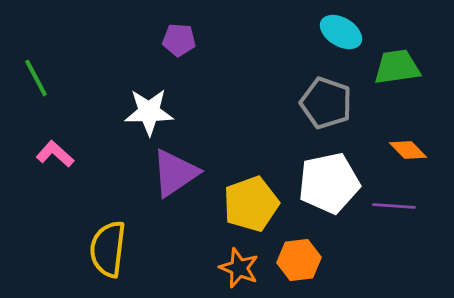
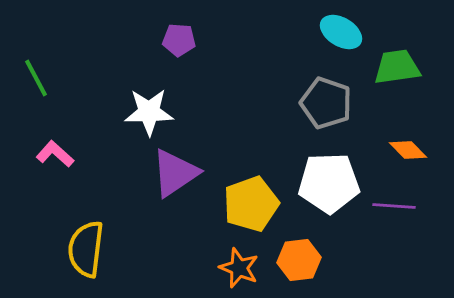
white pentagon: rotated 10 degrees clockwise
yellow semicircle: moved 22 px left
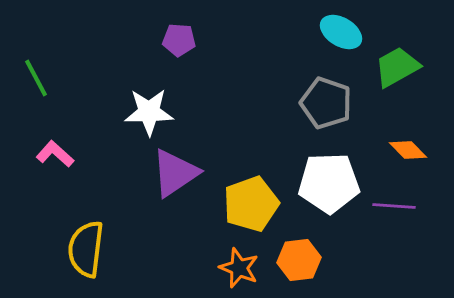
green trapezoid: rotated 21 degrees counterclockwise
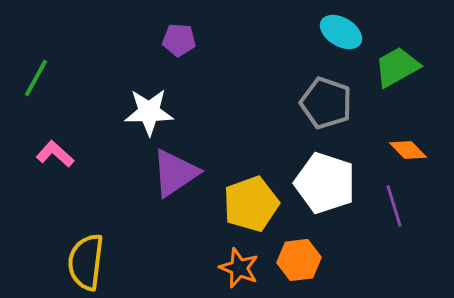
green line: rotated 57 degrees clockwise
white pentagon: moved 4 px left; rotated 20 degrees clockwise
purple line: rotated 69 degrees clockwise
yellow semicircle: moved 13 px down
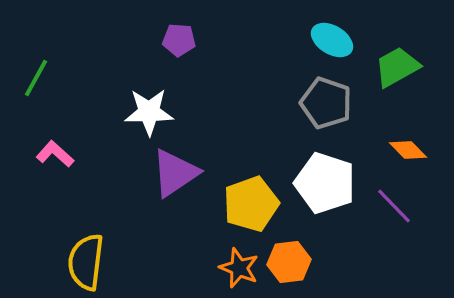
cyan ellipse: moved 9 px left, 8 px down
purple line: rotated 27 degrees counterclockwise
orange hexagon: moved 10 px left, 2 px down
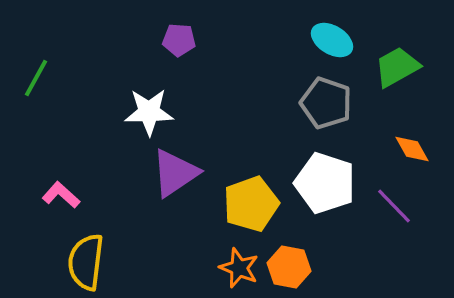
orange diamond: moved 4 px right, 1 px up; rotated 15 degrees clockwise
pink L-shape: moved 6 px right, 41 px down
orange hexagon: moved 5 px down; rotated 18 degrees clockwise
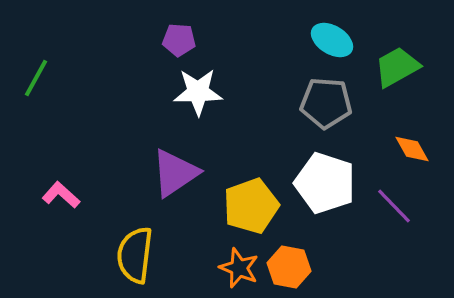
gray pentagon: rotated 15 degrees counterclockwise
white star: moved 49 px right, 20 px up
yellow pentagon: moved 2 px down
yellow semicircle: moved 49 px right, 7 px up
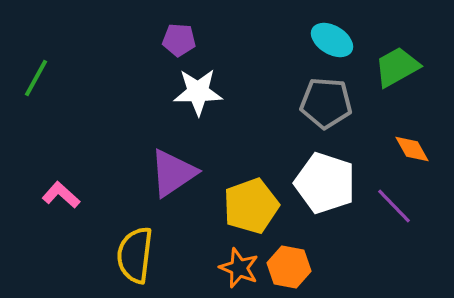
purple triangle: moved 2 px left
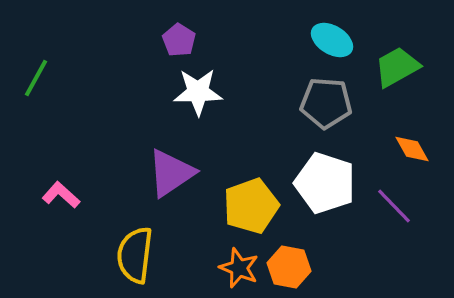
purple pentagon: rotated 28 degrees clockwise
purple triangle: moved 2 px left
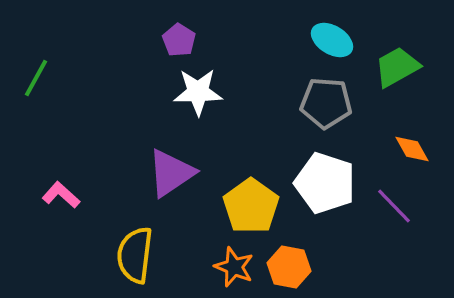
yellow pentagon: rotated 16 degrees counterclockwise
orange star: moved 5 px left, 1 px up
